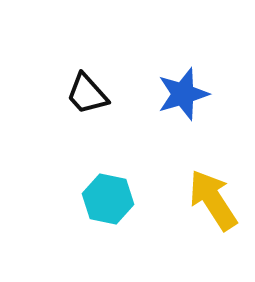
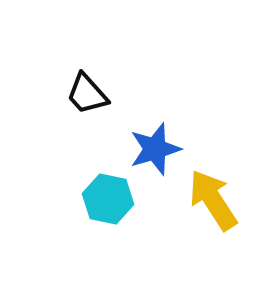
blue star: moved 28 px left, 55 px down
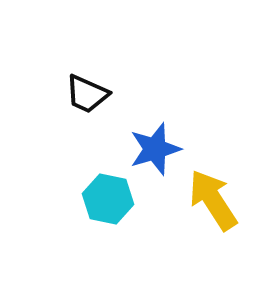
black trapezoid: rotated 24 degrees counterclockwise
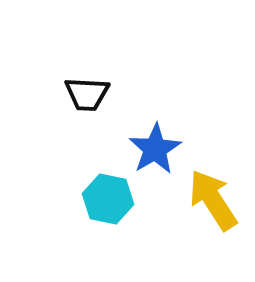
black trapezoid: rotated 21 degrees counterclockwise
blue star: rotated 14 degrees counterclockwise
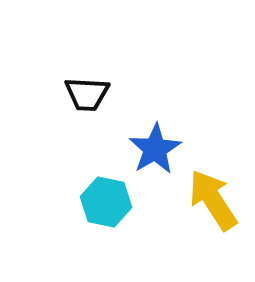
cyan hexagon: moved 2 px left, 3 px down
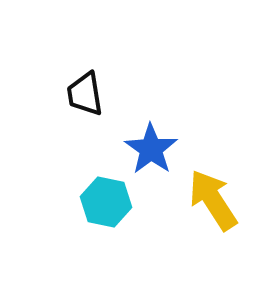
black trapezoid: moved 2 px left; rotated 78 degrees clockwise
blue star: moved 4 px left; rotated 6 degrees counterclockwise
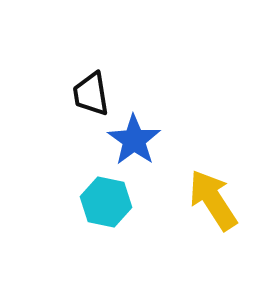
black trapezoid: moved 6 px right
blue star: moved 17 px left, 9 px up
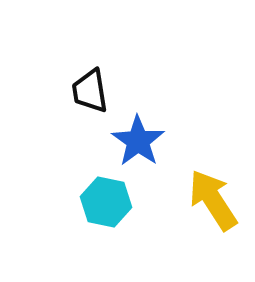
black trapezoid: moved 1 px left, 3 px up
blue star: moved 4 px right, 1 px down
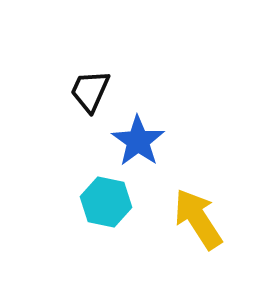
black trapezoid: rotated 33 degrees clockwise
yellow arrow: moved 15 px left, 19 px down
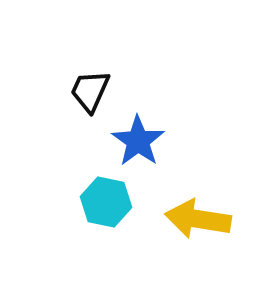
yellow arrow: rotated 48 degrees counterclockwise
